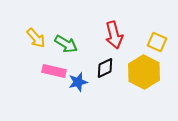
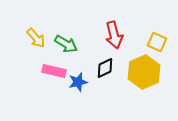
yellow hexagon: rotated 8 degrees clockwise
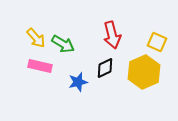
red arrow: moved 2 px left
green arrow: moved 3 px left
pink rectangle: moved 14 px left, 5 px up
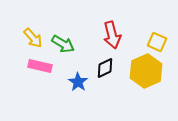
yellow arrow: moved 3 px left
yellow hexagon: moved 2 px right, 1 px up
blue star: rotated 24 degrees counterclockwise
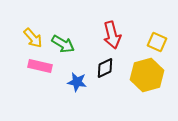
yellow hexagon: moved 1 px right, 4 px down; rotated 8 degrees clockwise
blue star: moved 1 px left; rotated 24 degrees counterclockwise
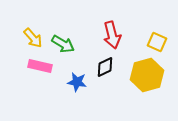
black diamond: moved 1 px up
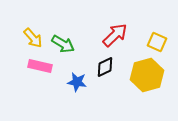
red arrow: moved 3 px right; rotated 120 degrees counterclockwise
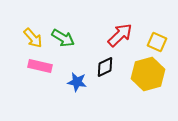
red arrow: moved 5 px right
green arrow: moved 6 px up
yellow hexagon: moved 1 px right, 1 px up
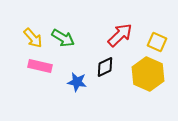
yellow hexagon: rotated 20 degrees counterclockwise
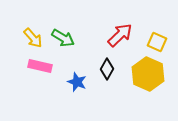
black diamond: moved 2 px right, 2 px down; rotated 35 degrees counterclockwise
blue star: rotated 12 degrees clockwise
